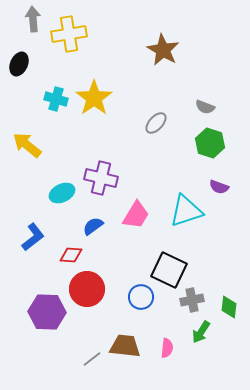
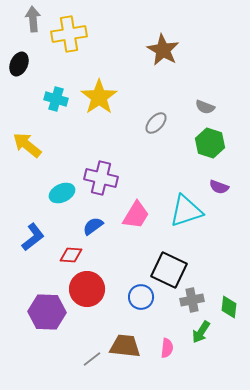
yellow star: moved 5 px right, 1 px up
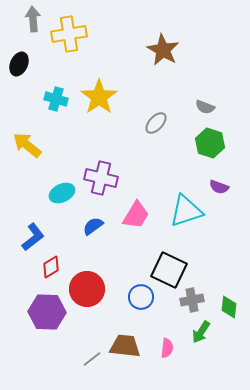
red diamond: moved 20 px left, 12 px down; rotated 35 degrees counterclockwise
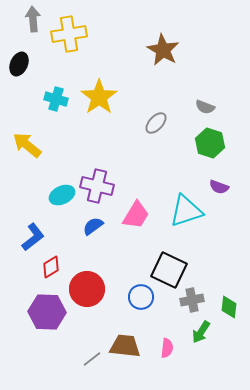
purple cross: moved 4 px left, 8 px down
cyan ellipse: moved 2 px down
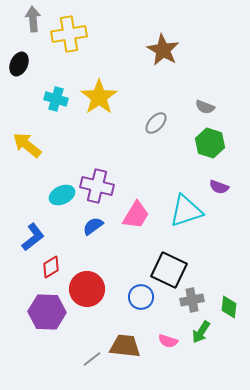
pink semicircle: moved 1 px right, 7 px up; rotated 102 degrees clockwise
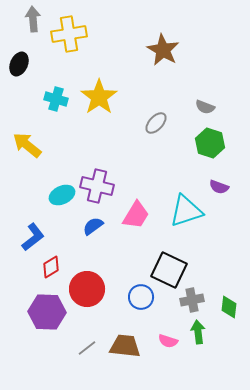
green arrow: moved 3 px left; rotated 140 degrees clockwise
gray line: moved 5 px left, 11 px up
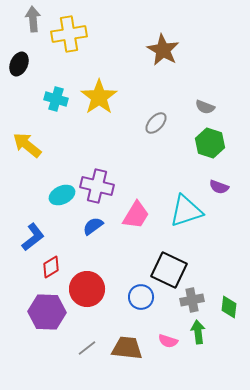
brown trapezoid: moved 2 px right, 2 px down
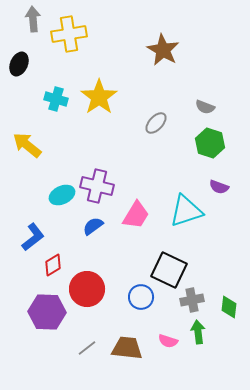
red diamond: moved 2 px right, 2 px up
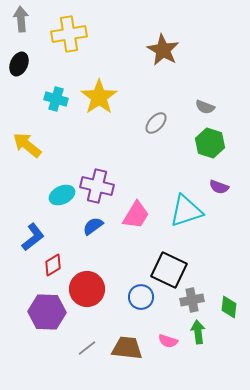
gray arrow: moved 12 px left
